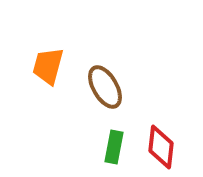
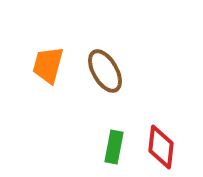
orange trapezoid: moved 1 px up
brown ellipse: moved 16 px up
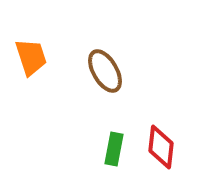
orange trapezoid: moved 17 px left, 8 px up; rotated 147 degrees clockwise
green rectangle: moved 2 px down
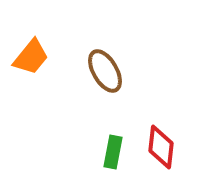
orange trapezoid: rotated 57 degrees clockwise
green rectangle: moved 1 px left, 3 px down
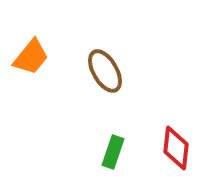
red diamond: moved 15 px right, 1 px down
green rectangle: rotated 8 degrees clockwise
